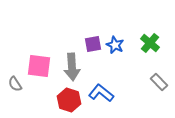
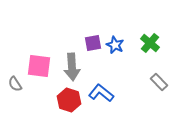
purple square: moved 1 px up
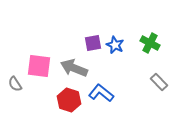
green cross: rotated 12 degrees counterclockwise
gray arrow: moved 2 px right, 1 px down; rotated 116 degrees clockwise
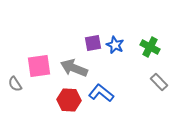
green cross: moved 4 px down
pink square: rotated 15 degrees counterclockwise
red hexagon: rotated 15 degrees counterclockwise
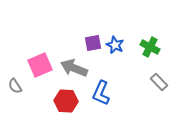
pink square: moved 1 px right, 1 px up; rotated 15 degrees counterclockwise
gray semicircle: moved 2 px down
blue L-shape: rotated 105 degrees counterclockwise
red hexagon: moved 3 px left, 1 px down
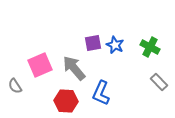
gray arrow: rotated 28 degrees clockwise
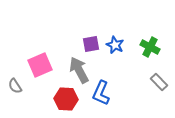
purple square: moved 2 px left, 1 px down
gray arrow: moved 5 px right, 2 px down; rotated 12 degrees clockwise
red hexagon: moved 2 px up
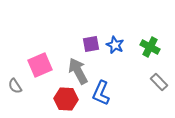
gray arrow: moved 1 px left, 1 px down
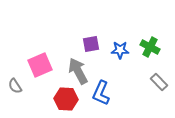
blue star: moved 5 px right, 5 px down; rotated 24 degrees counterclockwise
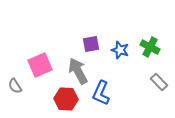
blue star: rotated 18 degrees clockwise
